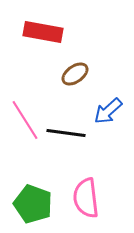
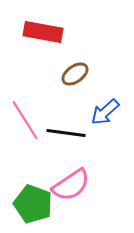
blue arrow: moved 3 px left, 1 px down
pink semicircle: moved 15 px left, 13 px up; rotated 117 degrees counterclockwise
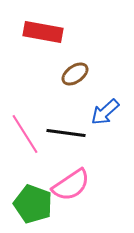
pink line: moved 14 px down
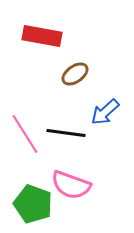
red rectangle: moved 1 px left, 4 px down
pink semicircle: rotated 54 degrees clockwise
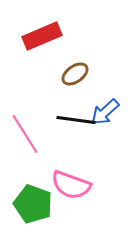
red rectangle: rotated 33 degrees counterclockwise
black line: moved 10 px right, 13 px up
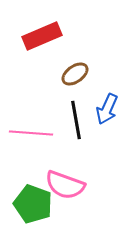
blue arrow: moved 2 px right, 3 px up; rotated 24 degrees counterclockwise
black line: rotated 72 degrees clockwise
pink line: moved 6 px right, 1 px up; rotated 54 degrees counterclockwise
pink semicircle: moved 6 px left
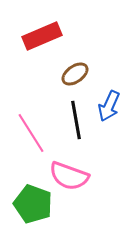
blue arrow: moved 2 px right, 3 px up
pink line: rotated 54 degrees clockwise
pink semicircle: moved 4 px right, 9 px up
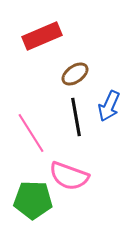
black line: moved 3 px up
green pentagon: moved 4 px up; rotated 18 degrees counterclockwise
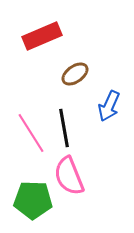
black line: moved 12 px left, 11 px down
pink semicircle: rotated 48 degrees clockwise
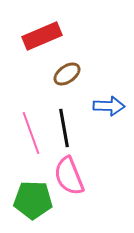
brown ellipse: moved 8 px left
blue arrow: rotated 112 degrees counterclockwise
pink line: rotated 12 degrees clockwise
